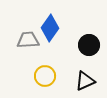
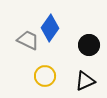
gray trapezoid: rotated 30 degrees clockwise
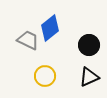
blue diamond: rotated 16 degrees clockwise
black triangle: moved 4 px right, 4 px up
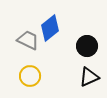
black circle: moved 2 px left, 1 px down
yellow circle: moved 15 px left
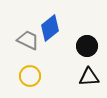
black triangle: rotated 20 degrees clockwise
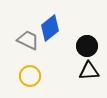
black triangle: moved 6 px up
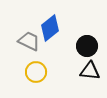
gray trapezoid: moved 1 px right, 1 px down
black triangle: moved 1 px right; rotated 10 degrees clockwise
yellow circle: moved 6 px right, 4 px up
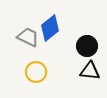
gray trapezoid: moved 1 px left, 4 px up
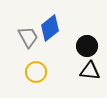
gray trapezoid: rotated 35 degrees clockwise
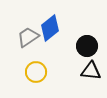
gray trapezoid: rotated 95 degrees counterclockwise
black triangle: moved 1 px right
